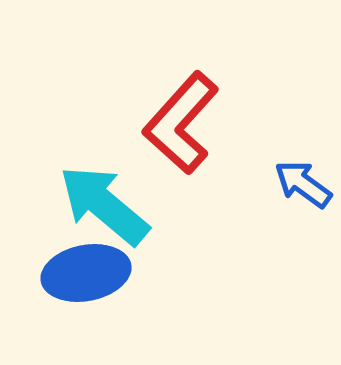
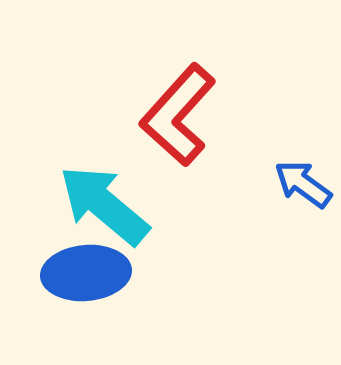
red L-shape: moved 3 px left, 8 px up
blue ellipse: rotated 6 degrees clockwise
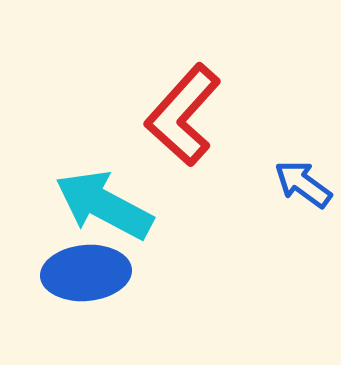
red L-shape: moved 5 px right
cyan arrow: rotated 12 degrees counterclockwise
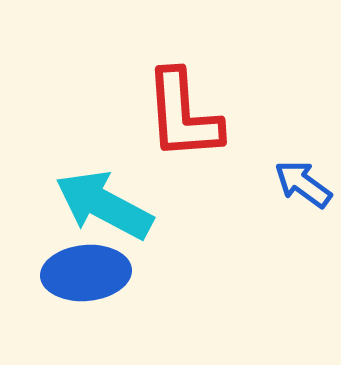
red L-shape: rotated 46 degrees counterclockwise
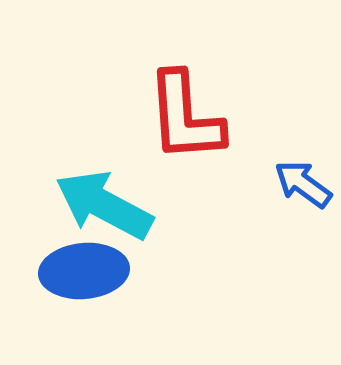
red L-shape: moved 2 px right, 2 px down
blue ellipse: moved 2 px left, 2 px up
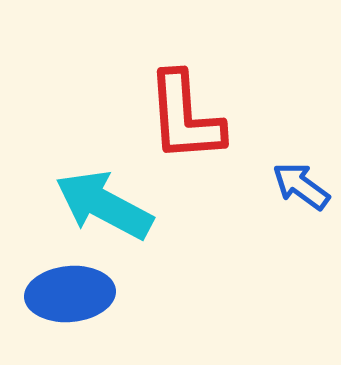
blue arrow: moved 2 px left, 2 px down
blue ellipse: moved 14 px left, 23 px down
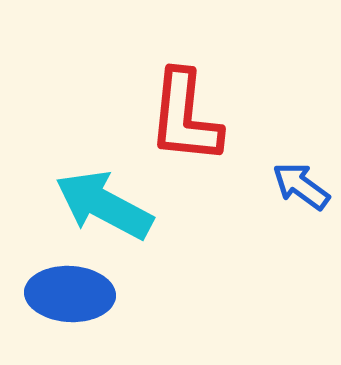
red L-shape: rotated 10 degrees clockwise
blue ellipse: rotated 8 degrees clockwise
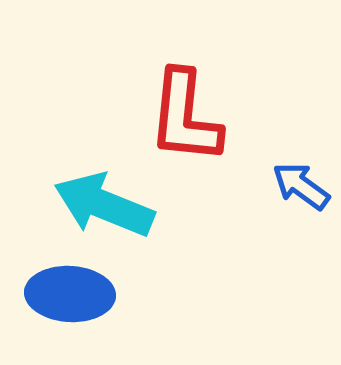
cyan arrow: rotated 6 degrees counterclockwise
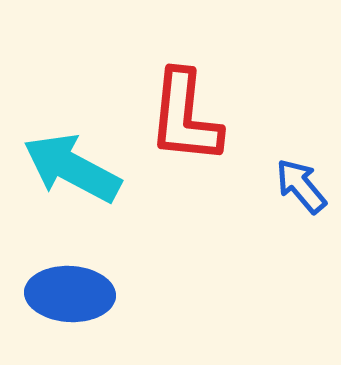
blue arrow: rotated 14 degrees clockwise
cyan arrow: moved 32 px left, 37 px up; rotated 6 degrees clockwise
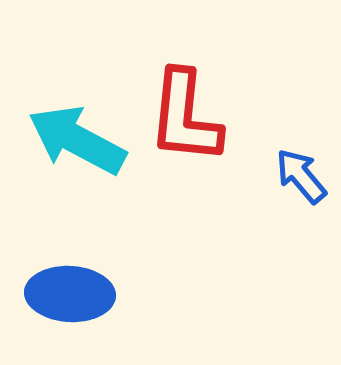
cyan arrow: moved 5 px right, 28 px up
blue arrow: moved 10 px up
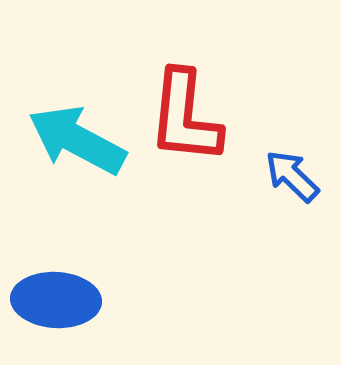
blue arrow: moved 9 px left; rotated 6 degrees counterclockwise
blue ellipse: moved 14 px left, 6 px down
